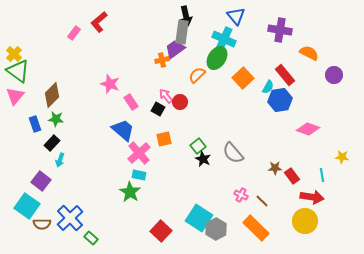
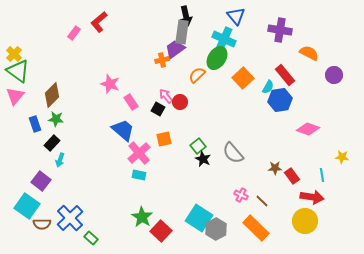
green star at (130, 192): moved 12 px right, 25 px down
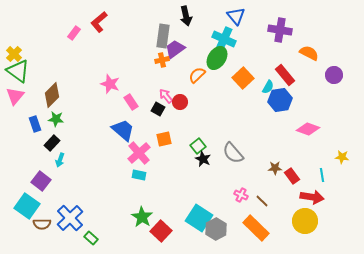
gray rectangle at (182, 32): moved 19 px left, 4 px down
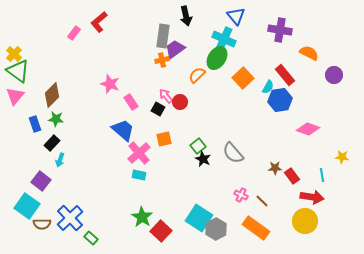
orange rectangle at (256, 228): rotated 8 degrees counterclockwise
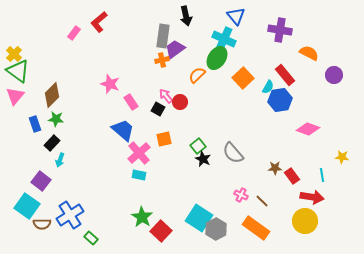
blue cross at (70, 218): moved 3 px up; rotated 12 degrees clockwise
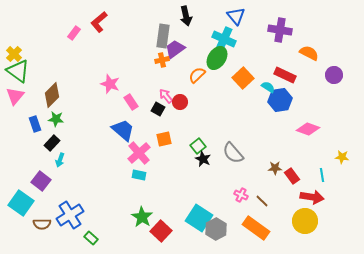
red rectangle at (285, 75): rotated 25 degrees counterclockwise
cyan semicircle at (268, 87): rotated 88 degrees counterclockwise
cyan square at (27, 206): moved 6 px left, 3 px up
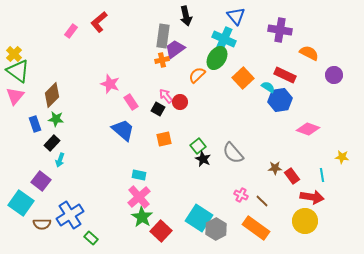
pink rectangle at (74, 33): moved 3 px left, 2 px up
pink cross at (139, 153): moved 44 px down
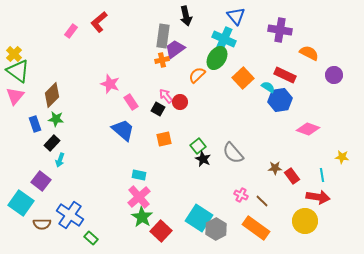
red arrow at (312, 197): moved 6 px right
blue cross at (70, 215): rotated 24 degrees counterclockwise
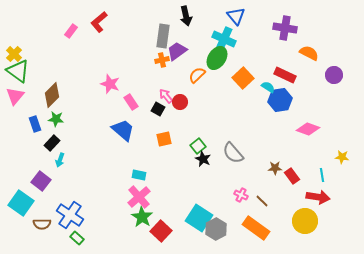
purple cross at (280, 30): moved 5 px right, 2 px up
purple trapezoid at (175, 49): moved 2 px right, 2 px down
green rectangle at (91, 238): moved 14 px left
